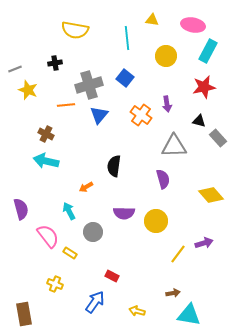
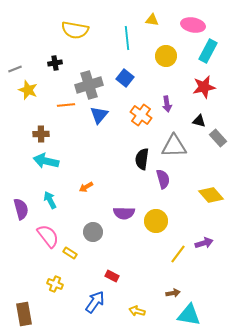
brown cross at (46, 134): moved 5 px left; rotated 28 degrees counterclockwise
black semicircle at (114, 166): moved 28 px right, 7 px up
cyan arrow at (69, 211): moved 19 px left, 11 px up
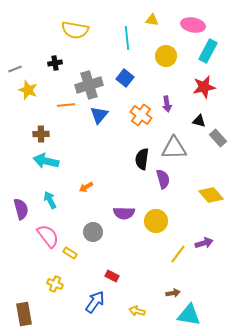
gray triangle at (174, 146): moved 2 px down
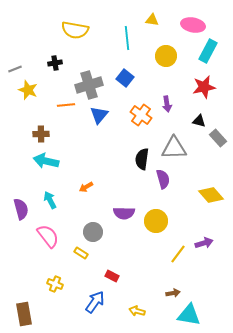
yellow rectangle at (70, 253): moved 11 px right
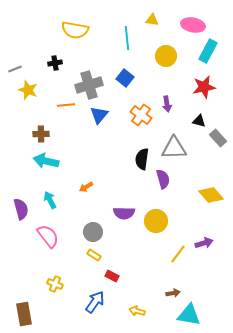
yellow rectangle at (81, 253): moved 13 px right, 2 px down
